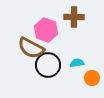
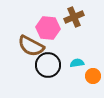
brown cross: rotated 24 degrees counterclockwise
pink hexagon: moved 2 px right, 2 px up; rotated 15 degrees counterclockwise
brown semicircle: moved 2 px up
orange circle: moved 1 px right, 2 px up
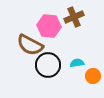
pink hexagon: moved 1 px right, 2 px up
brown semicircle: moved 1 px left, 1 px up
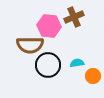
brown semicircle: rotated 28 degrees counterclockwise
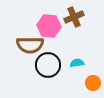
orange circle: moved 7 px down
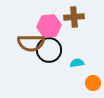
brown cross: rotated 18 degrees clockwise
pink hexagon: rotated 10 degrees counterclockwise
brown semicircle: moved 1 px right, 2 px up
black circle: moved 1 px right, 15 px up
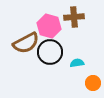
pink hexagon: rotated 20 degrees clockwise
brown semicircle: moved 5 px left; rotated 28 degrees counterclockwise
black circle: moved 1 px right, 2 px down
